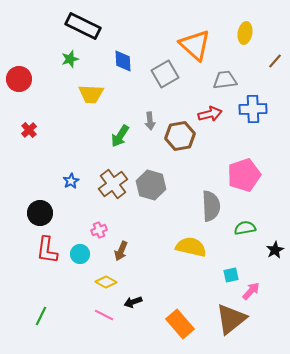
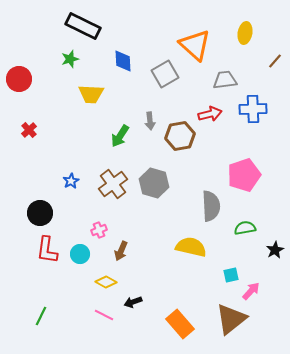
gray hexagon: moved 3 px right, 2 px up
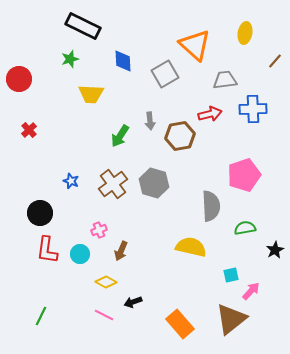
blue star: rotated 21 degrees counterclockwise
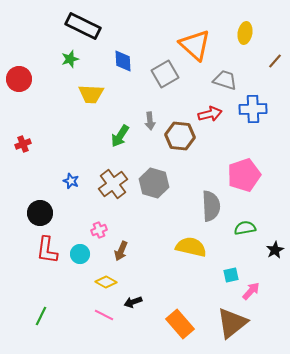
gray trapezoid: rotated 25 degrees clockwise
red cross: moved 6 px left, 14 px down; rotated 21 degrees clockwise
brown hexagon: rotated 16 degrees clockwise
brown triangle: moved 1 px right, 4 px down
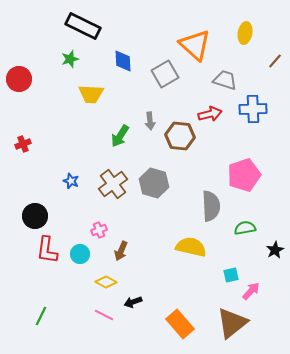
black circle: moved 5 px left, 3 px down
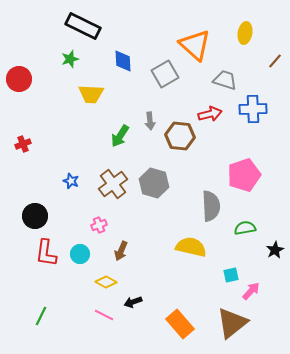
pink cross: moved 5 px up
red L-shape: moved 1 px left, 3 px down
